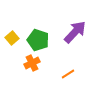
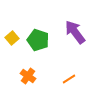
purple arrow: rotated 80 degrees counterclockwise
orange cross: moved 4 px left, 13 px down; rotated 28 degrees counterclockwise
orange line: moved 1 px right, 5 px down
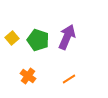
purple arrow: moved 8 px left, 5 px down; rotated 60 degrees clockwise
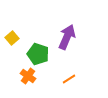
green pentagon: moved 14 px down
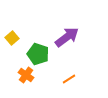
purple arrow: rotated 30 degrees clockwise
orange cross: moved 2 px left, 1 px up
